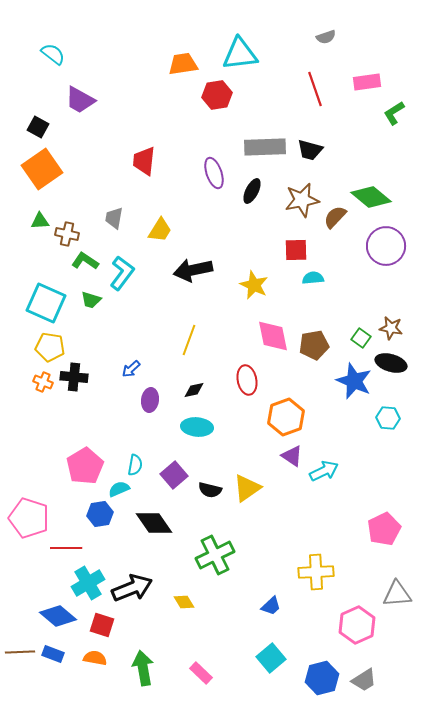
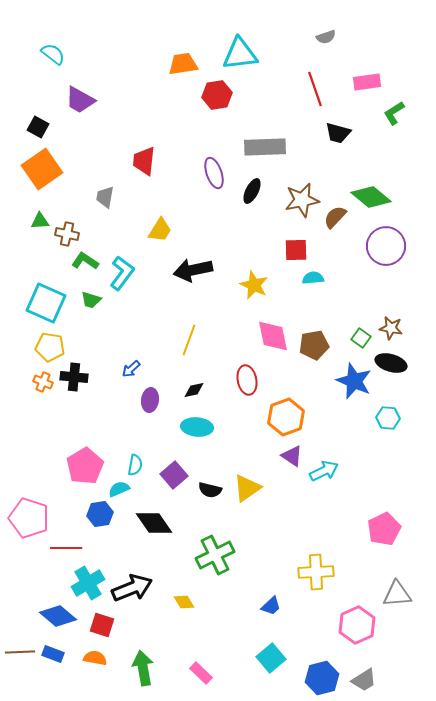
black trapezoid at (310, 150): moved 28 px right, 17 px up
gray trapezoid at (114, 218): moved 9 px left, 21 px up
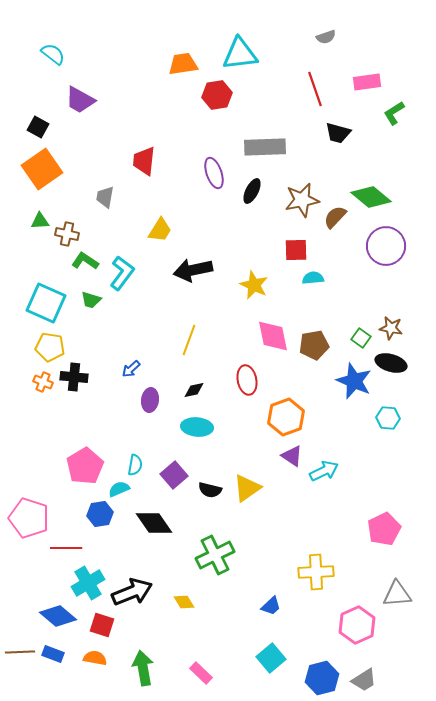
black arrow at (132, 588): moved 4 px down
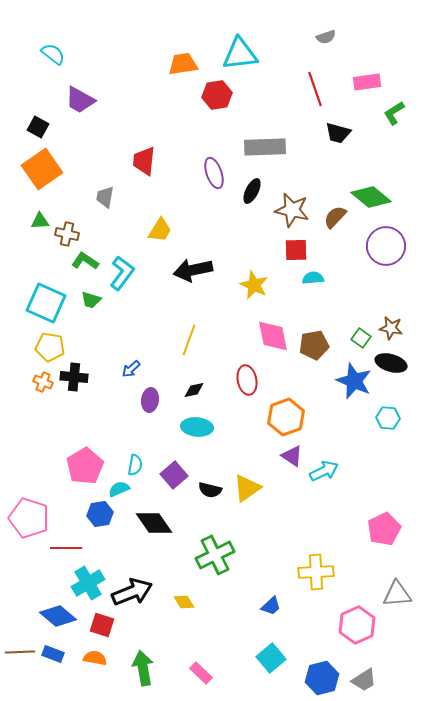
brown star at (302, 200): moved 10 px left, 10 px down; rotated 24 degrees clockwise
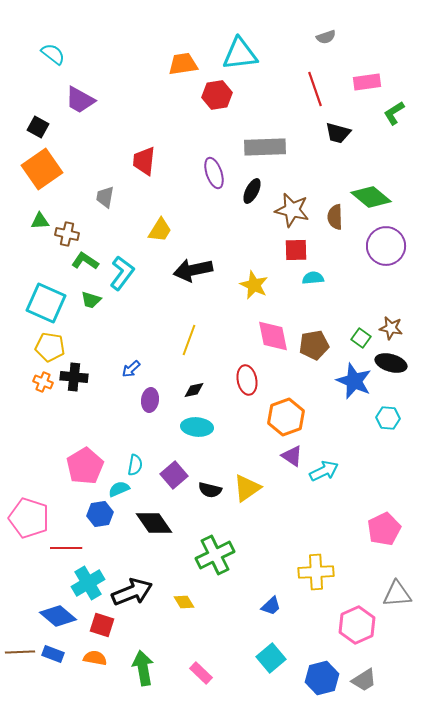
brown semicircle at (335, 217): rotated 45 degrees counterclockwise
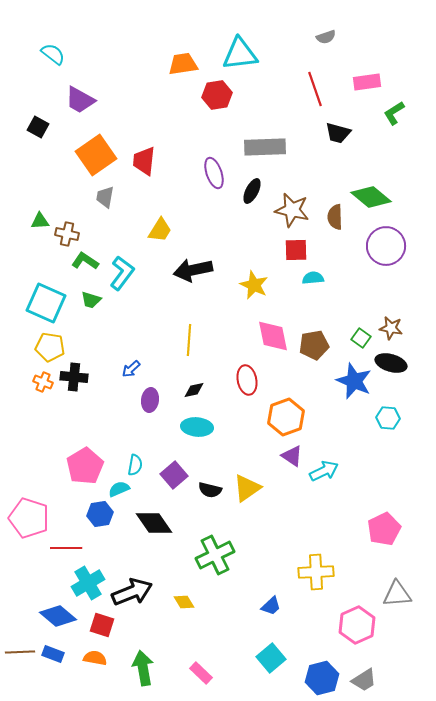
orange square at (42, 169): moved 54 px right, 14 px up
yellow line at (189, 340): rotated 16 degrees counterclockwise
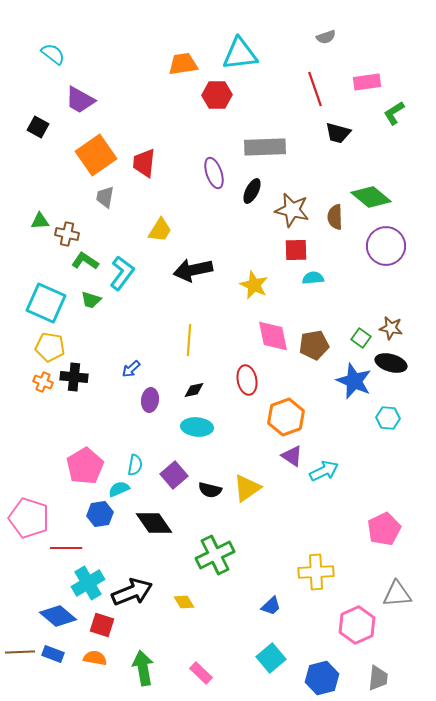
red hexagon at (217, 95): rotated 8 degrees clockwise
red trapezoid at (144, 161): moved 2 px down
gray trapezoid at (364, 680): moved 14 px right, 2 px up; rotated 52 degrees counterclockwise
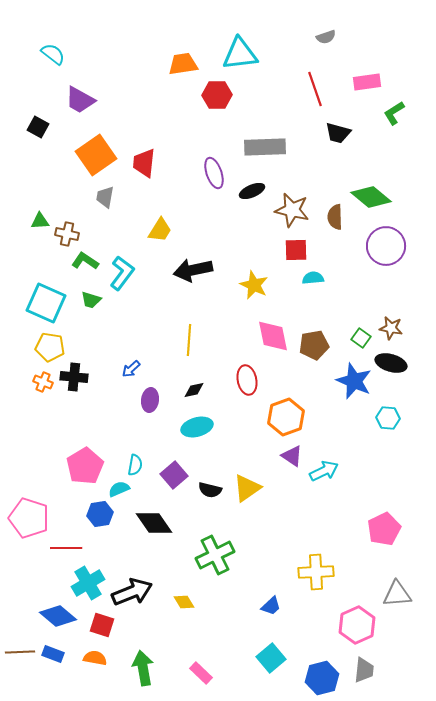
black ellipse at (252, 191): rotated 40 degrees clockwise
cyan ellipse at (197, 427): rotated 20 degrees counterclockwise
gray trapezoid at (378, 678): moved 14 px left, 8 px up
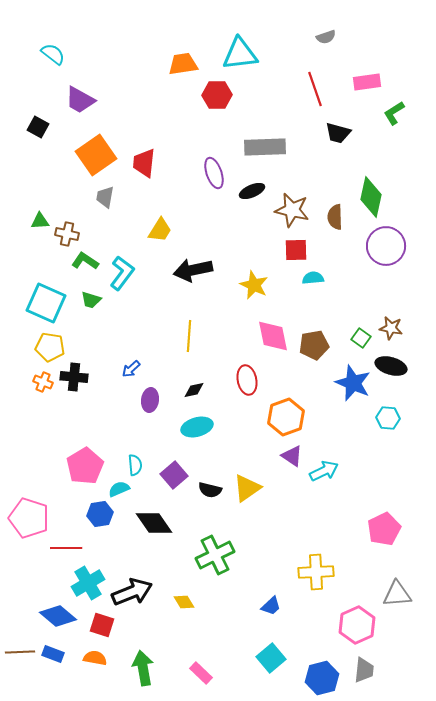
green diamond at (371, 197): rotated 63 degrees clockwise
yellow line at (189, 340): moved 4 px up
black ellipse at (391, 363): moved 3 px down
blue star at (354, 381): moved 1 px left, 2 px down
cyan semicircle at (135, 465): rotated 15 degrees counterclockwise
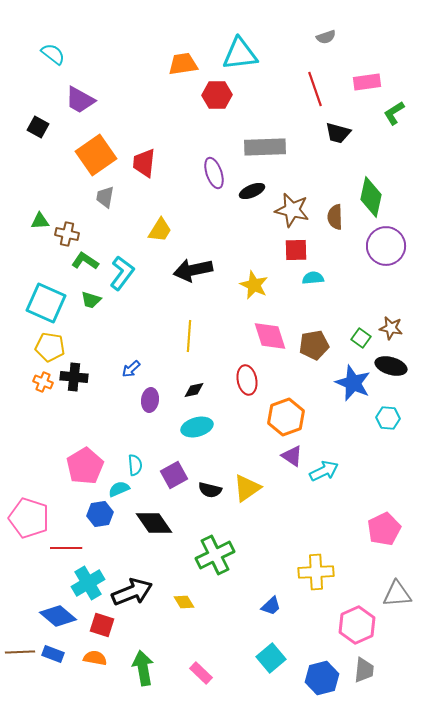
pink diamond at (273, 336): moved 3 px left; rotated 6 degrees counterclockwise
purple square at (174, 475): rotated 12 degrees clockwise
